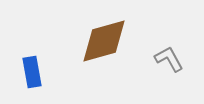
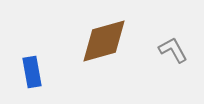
gray L-shape: moved 4 px right, 9 px up
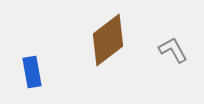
brown diamond: moved 4 px right, 1 px up; rotated 22 degrees counterclockwise
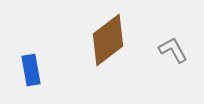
blue rectangle: moved 1 px left, 2 px up
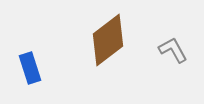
blue rectangle: moved 1 px left, 2 px up; rotated 8 degrees counterclockwise
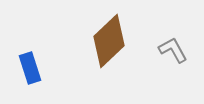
brown diamond: moved 1 px right, 1 px down; rotated 6 degrees counterclockwise
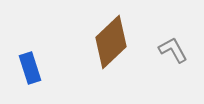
brown diamond: moved 2 px right, 1 px down
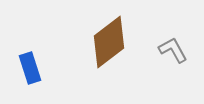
brown diamond: moved 2 px left; rotated 6 degrees clockwise
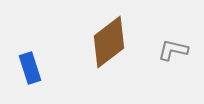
gray L-shape: rotated 48 degrees counterclockwise
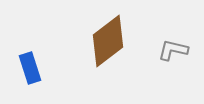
brown diamond: moved 1 px left, 1 px up
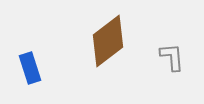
gray L-shape: moved 1 px left, 7 px down; rotated 72 degrees clockwise
